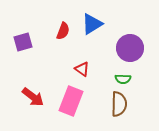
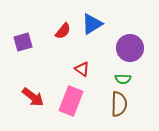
red semicircle: rotated 18 degrees clockwise
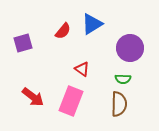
purple square: moved 1 px down
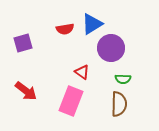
red semicircle: moved 2 px right, 2 px up; rotated 42 degrees clockwise
purple circle: moved 19 px left
red triangle: moved 3 px down
red arrow: moved 7 px left, 6 px up
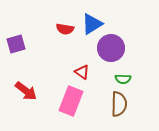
red semicircle: rotated 18 degrees clockwise
purple square: moved 7 px left, 1 px down
